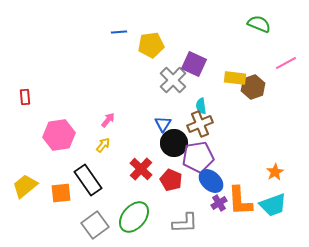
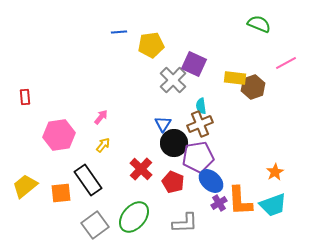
pink arrow: moved 7 px left, 3 px up
red pentagon: moved 2 px right, 2 px down
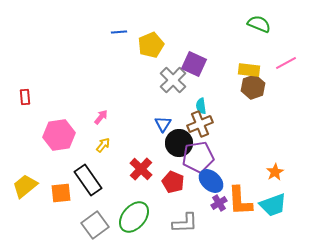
yellow pentagon: rotated 15 degrees counterclockwise
yellow rectangle: moved 14 px right, 8 px up
black circle: moved 5 px right
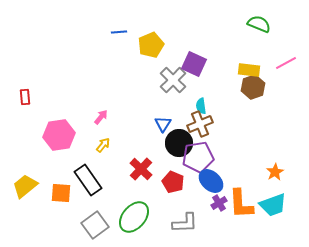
orange square: rotated 10 degrees clockwise
orange L-shape: moved 1 px right, 3 px down
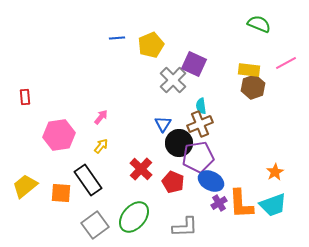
blue line: moved 2 px left, 6 px down
yellow arrow: moved 2 px left, 1 px down
blue ellipse: rotated 15 degrees counterclockwise
gray L-shape: moved 4 px down
